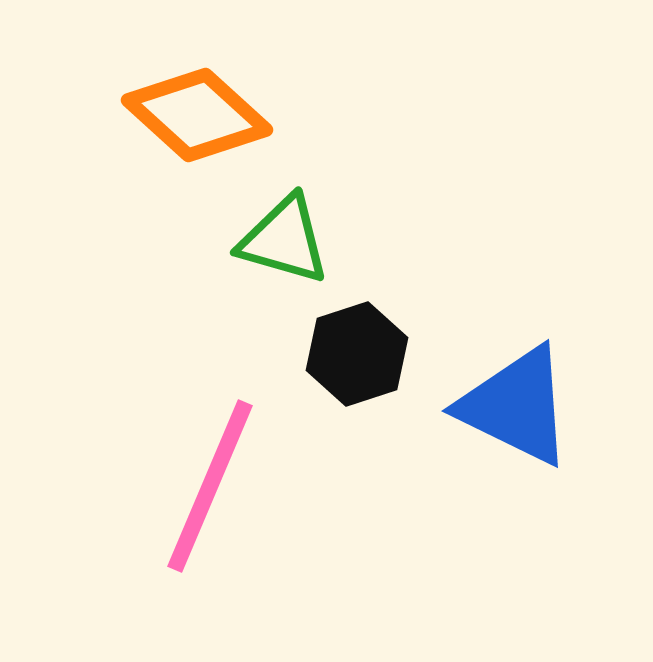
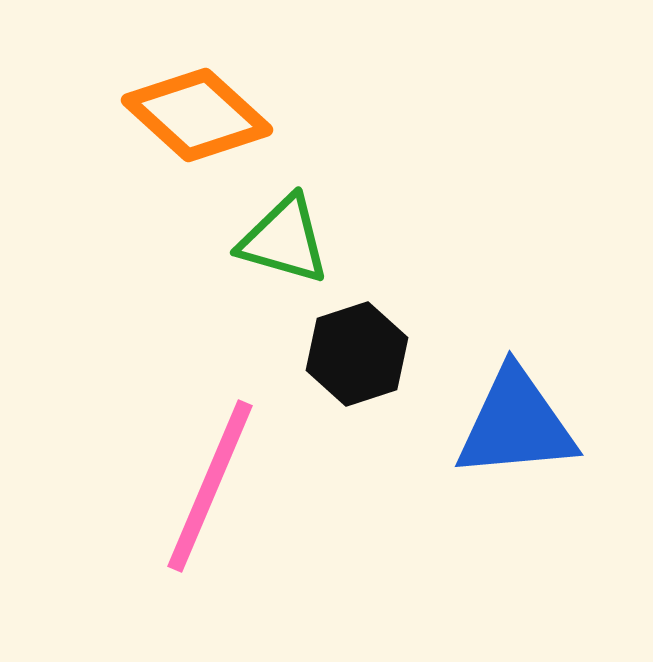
blue triangle: moved 18 px down; rotated 31 degrees counterclockwise
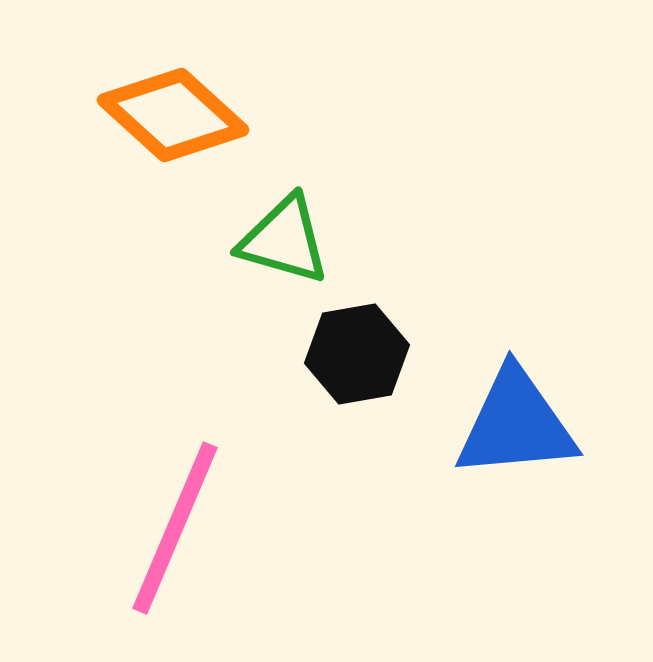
orange diamond: moved 24 px left
black hexagon: rotated 8 degrees clockwise
pink line: moved 35 px left, 42 px down
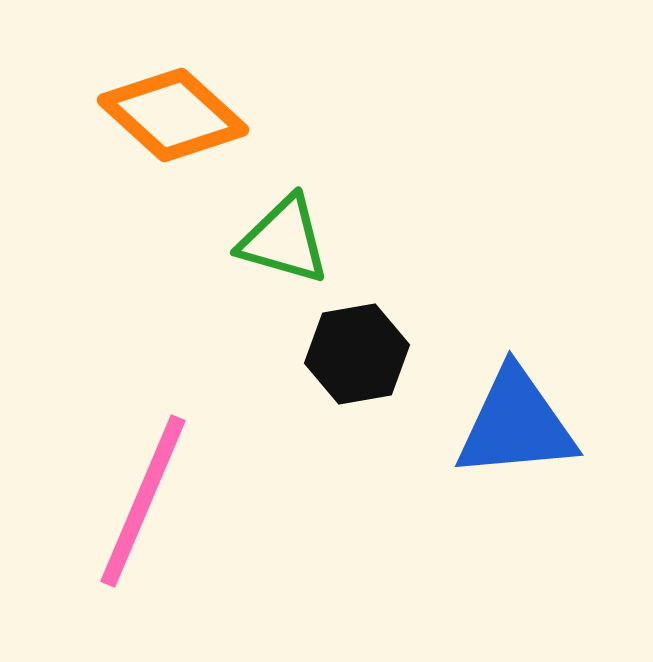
pink line: moved 32 px left, 27 px up
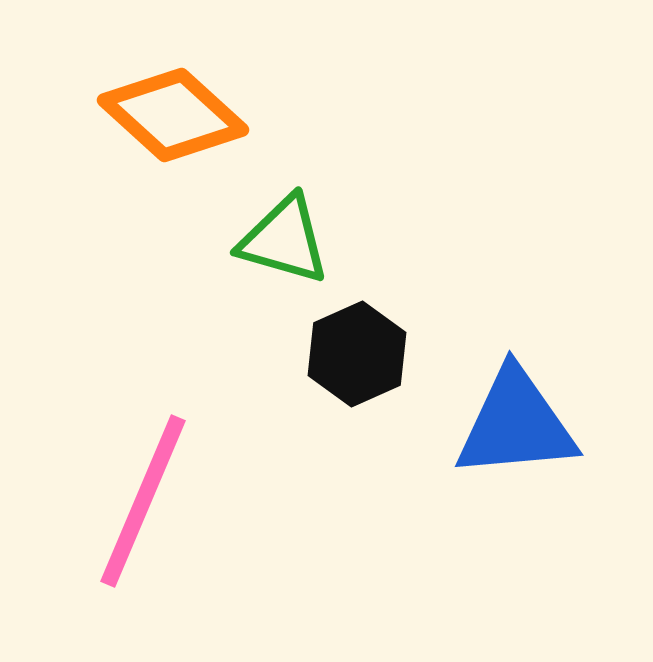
black hexagon: rotated 14 degrees counterclockwise
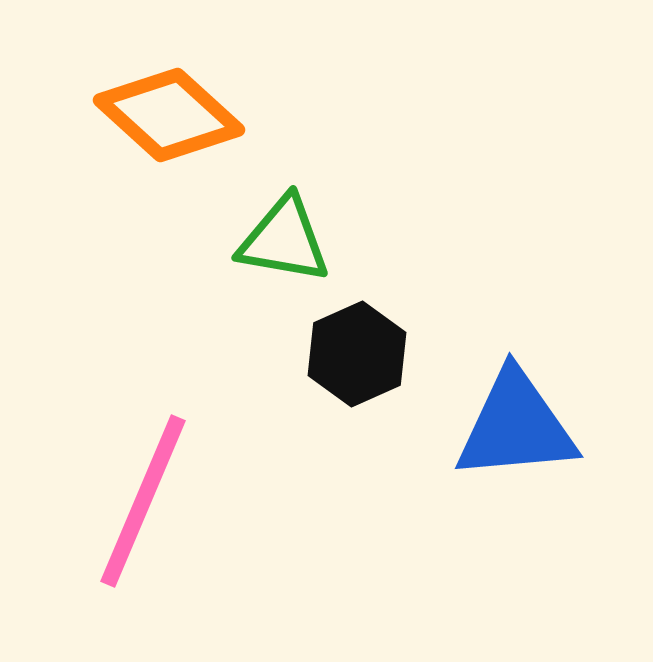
orange diamond: moved 4 px left
green triangle: rotated 6 degrees counterclockwise
blue triangle: moved 2 px down
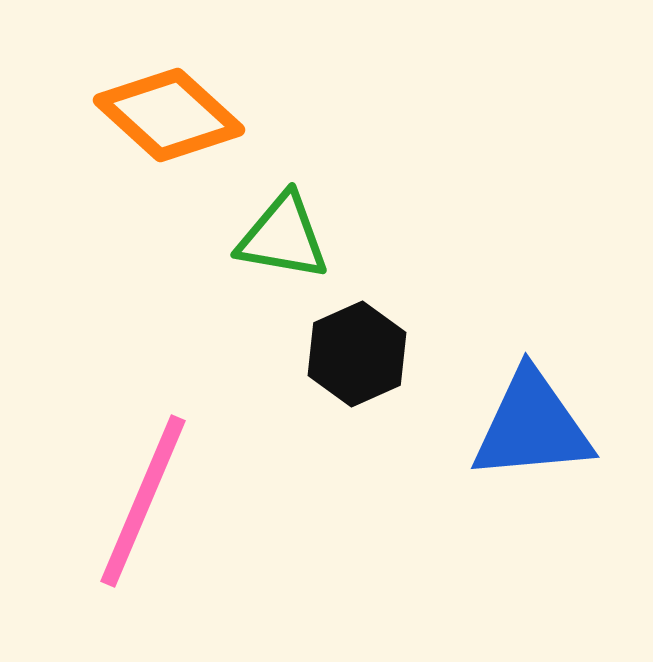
green triangle: moved 1 px left, 3 px up
blue triangle: moved 16 px right
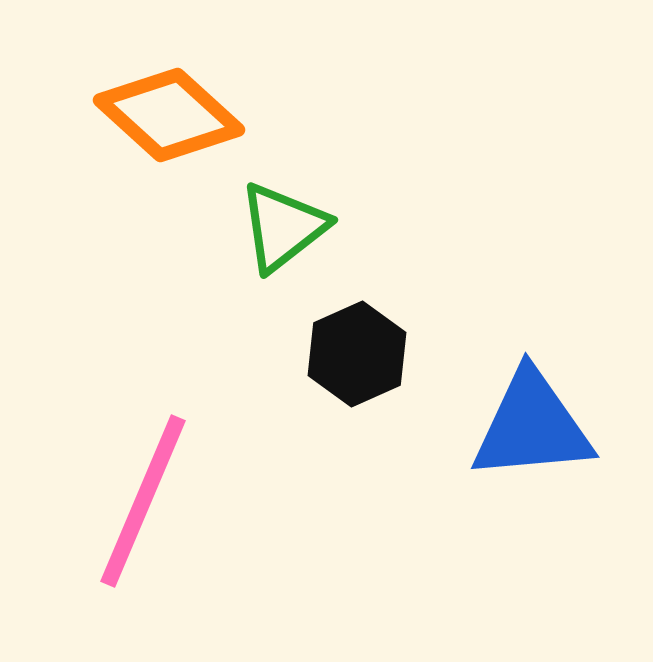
green triangle: moved 10 px up; rotated 48 degrees counterclockwise
